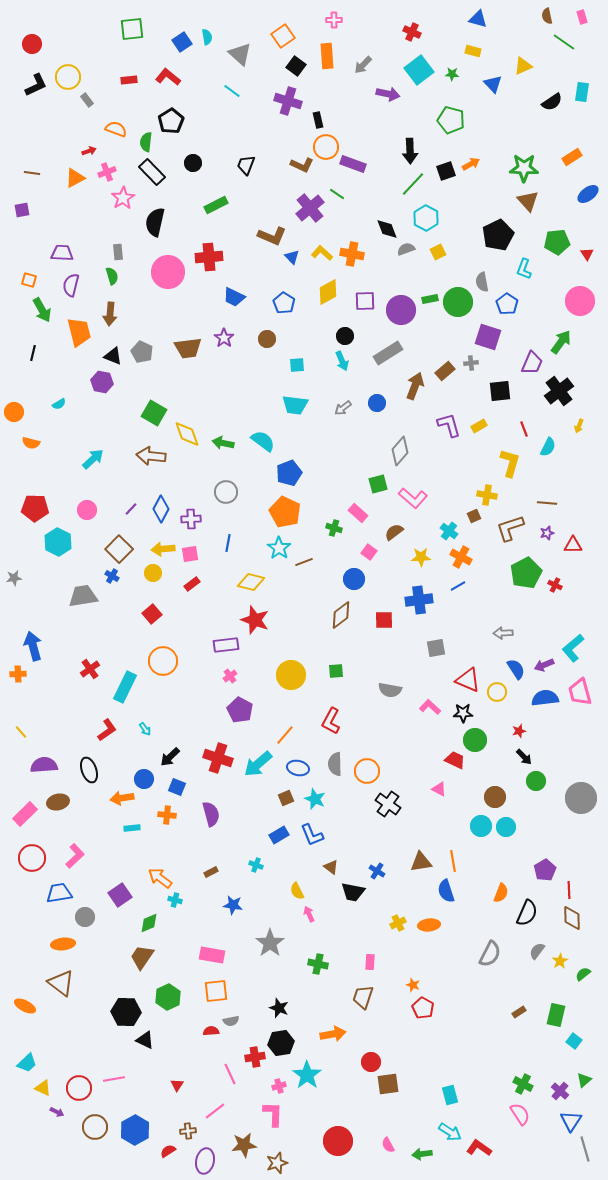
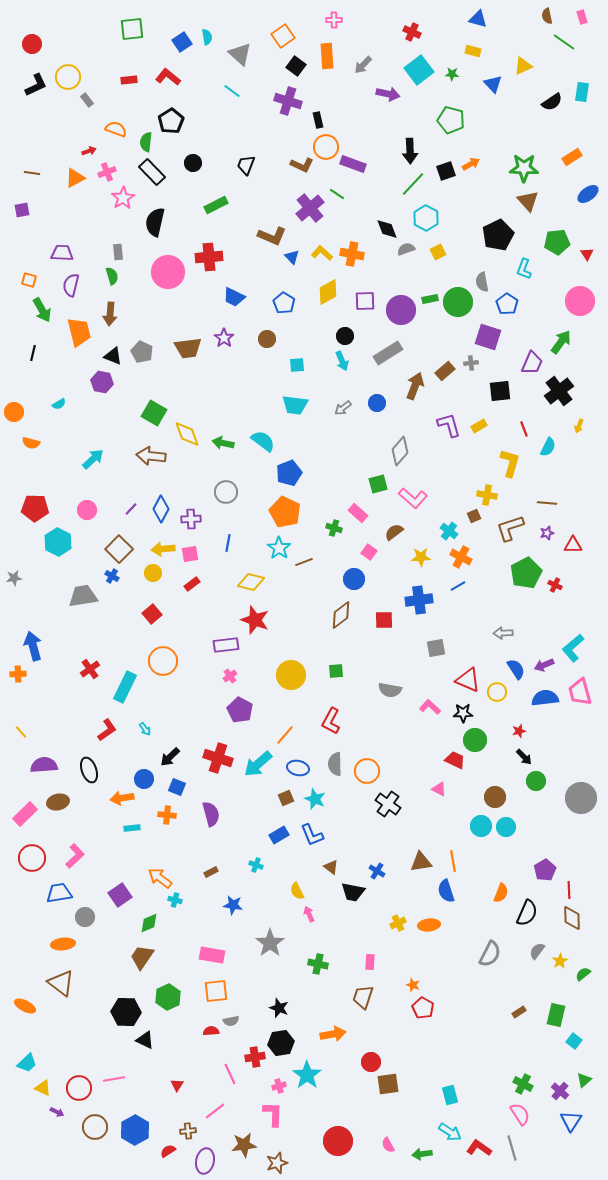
gray line at (585, 1149): moved 73 px left, 1 px up
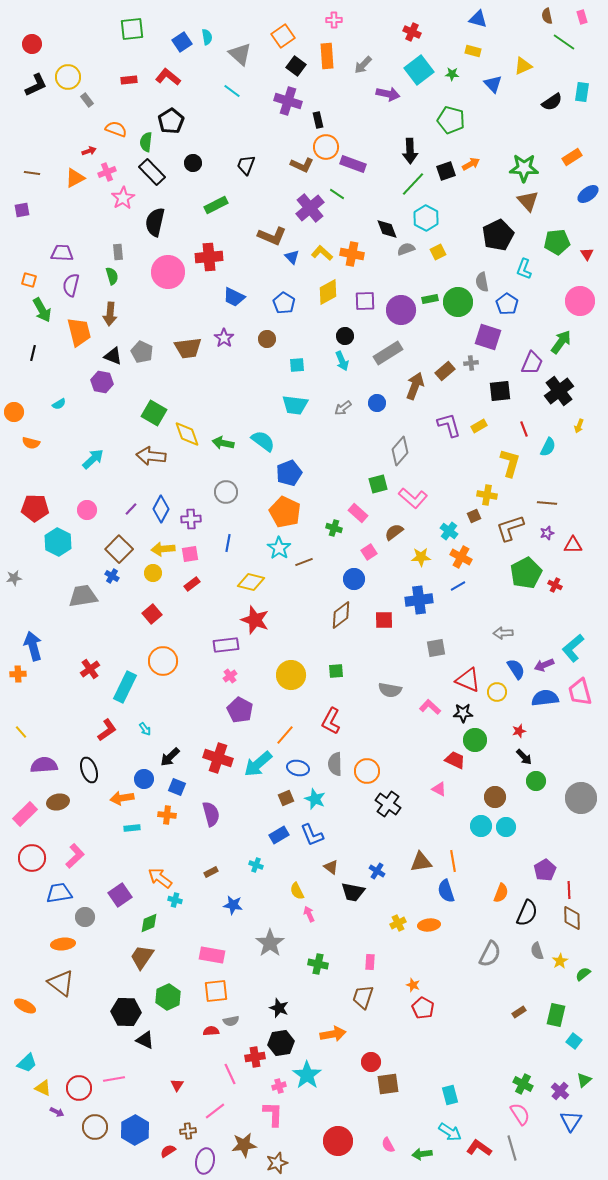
pink square at (369, 552): rotated 21 degrees clockwise
gray semicircle at (537, 951): rotated 54 degrees counterclockwise
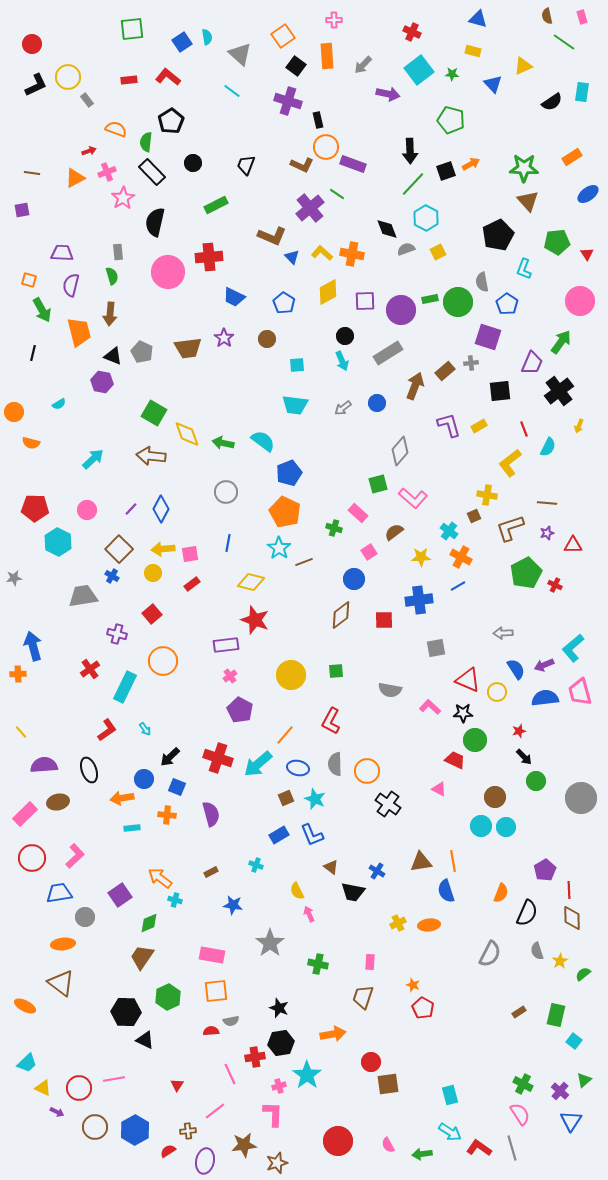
yellow L-shape at (510, 463): rotated 144 degrees counterclockwise
purple cross at (191, 519): moved 74 px left, 115 px down; rotated 18 degrees clockwise
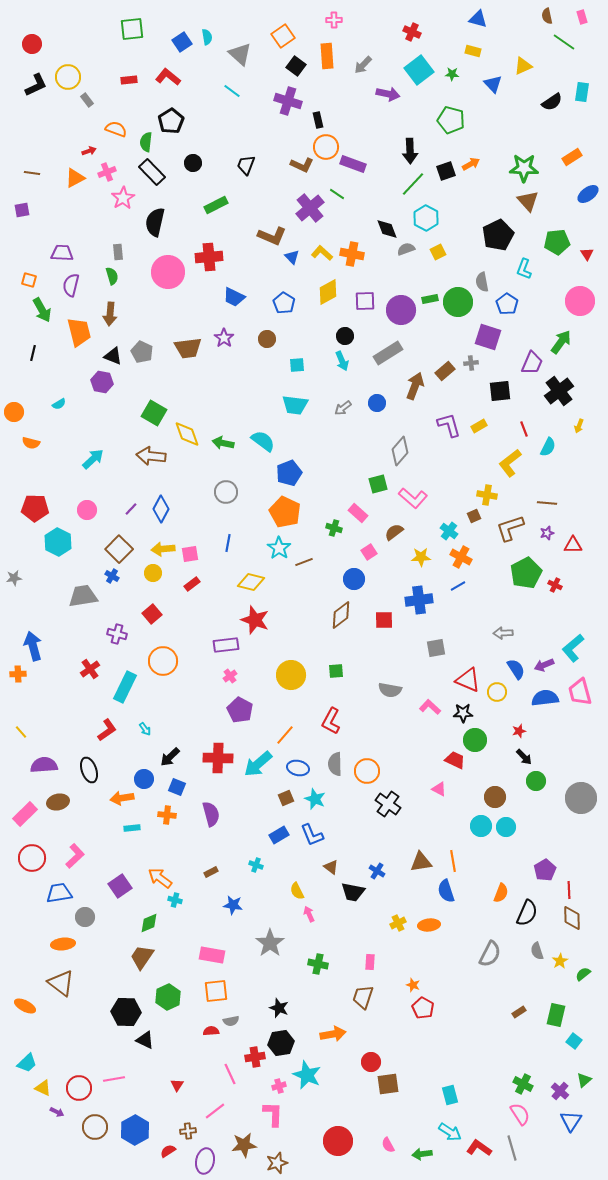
red cross at (218, 758): rotated 16 degrees counterclockwise
purple square at (120, 895): moved 9 px up
cyan star at (307, 1075): rotated 12 degrees counterclockwise
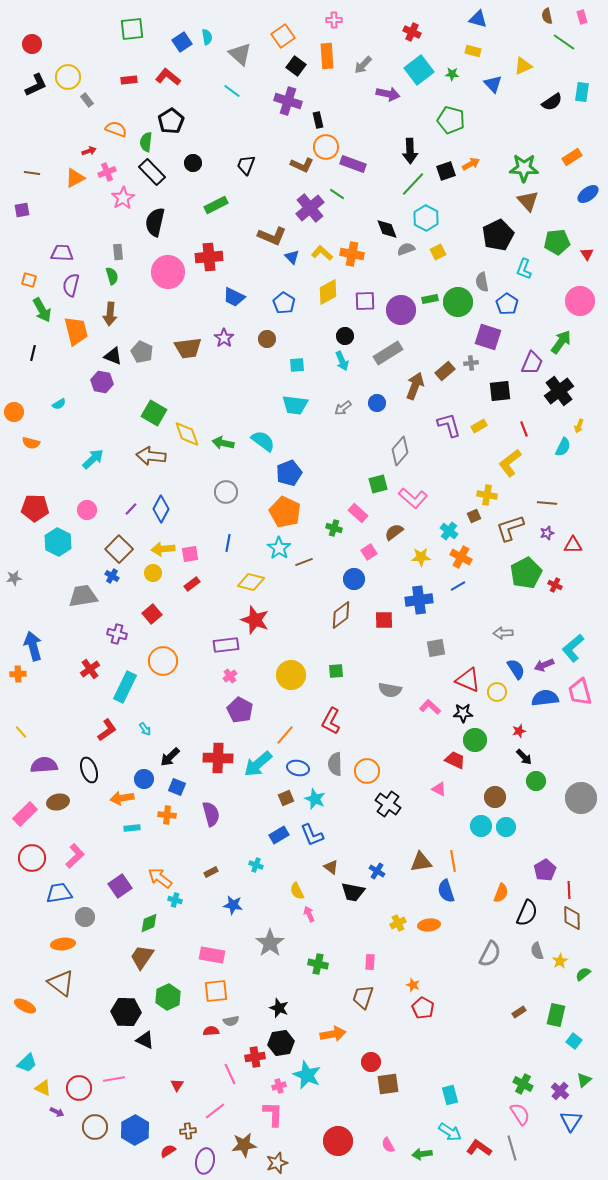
orange trapezoid at (79, 332): moved 3 px left, 1 px up
cyan semicircle at (548, 447): moved 15 px right
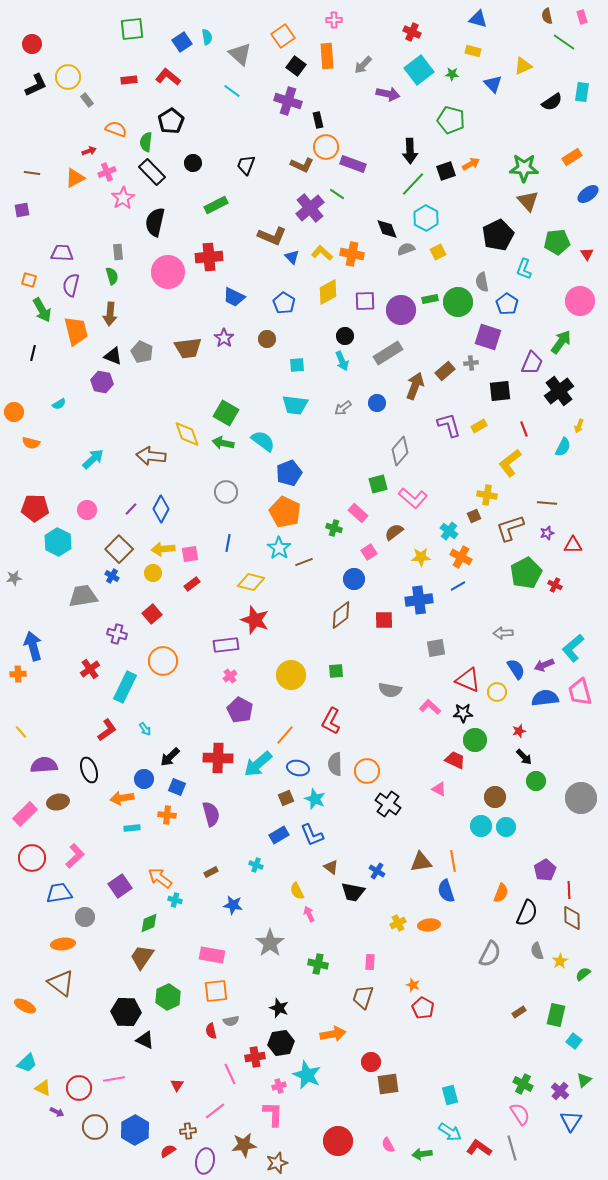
green square at (154, 413): moved 72 px right
red semicircle at (211, 1031): rotated 98 degrees counterclockwise
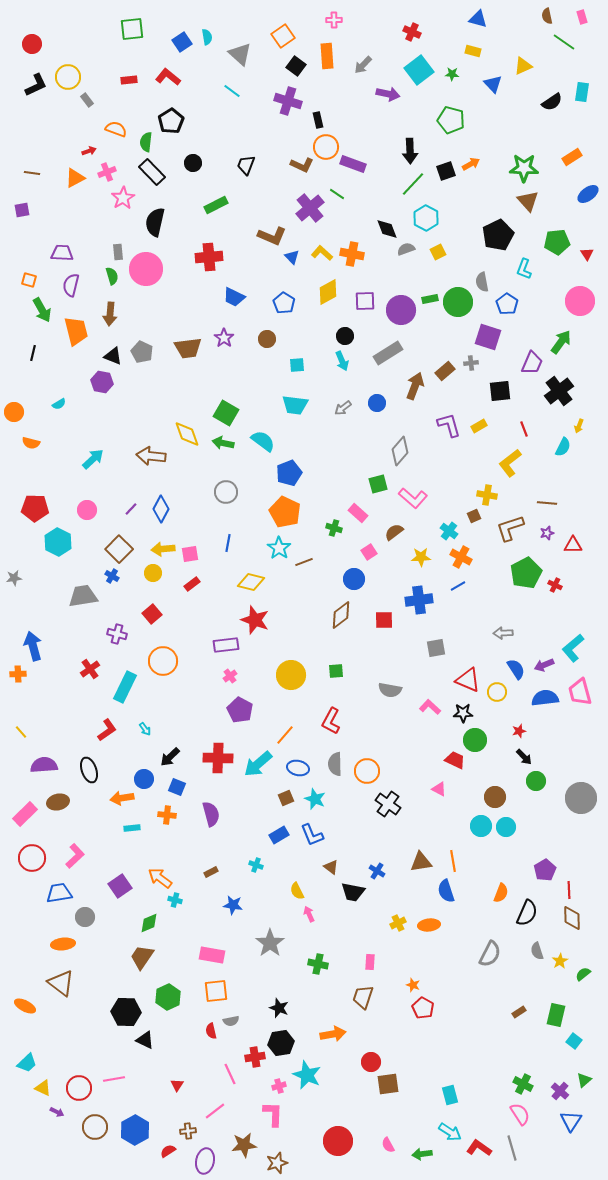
pink circle at (168, 272): moved 22 px left, 3 px up
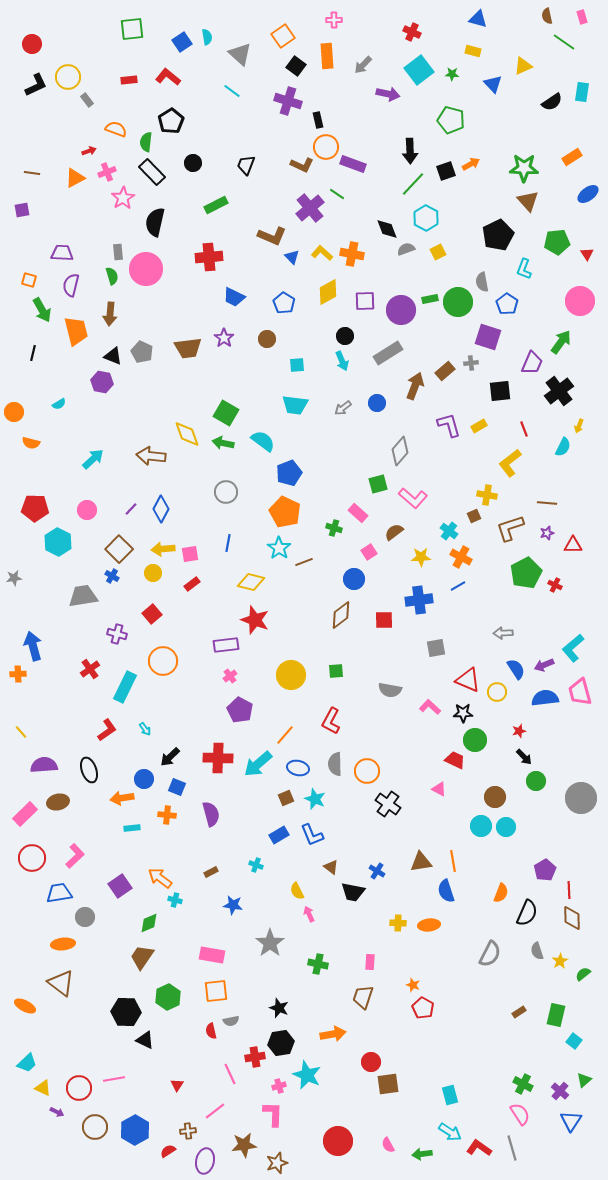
yellow cross at (398, 923): rotated 28 degrees clockwise
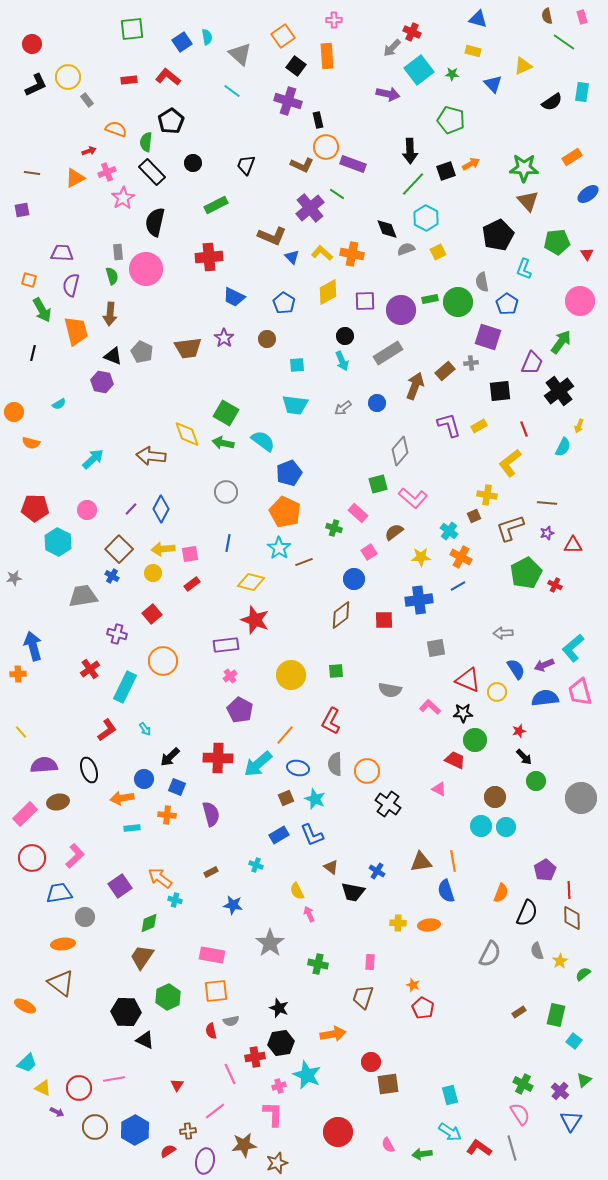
gray arrow at (363, 65): moved 29 px right, 17 px up
red circle at (338, 1141): moved 9 px up
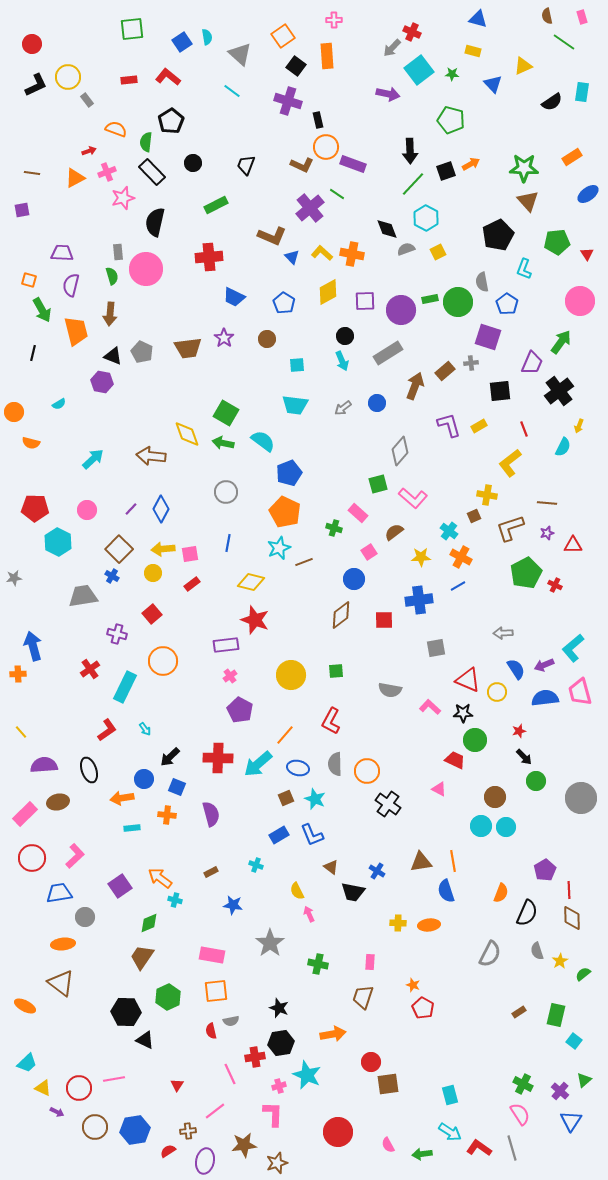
pink star at (123, 198): rotated 15 degrees clockwise
cyan star at (279, 548): rotated 15 degrees clockwise
blue hexagon at (135, 1130): rotated 20 degrees clockwise
